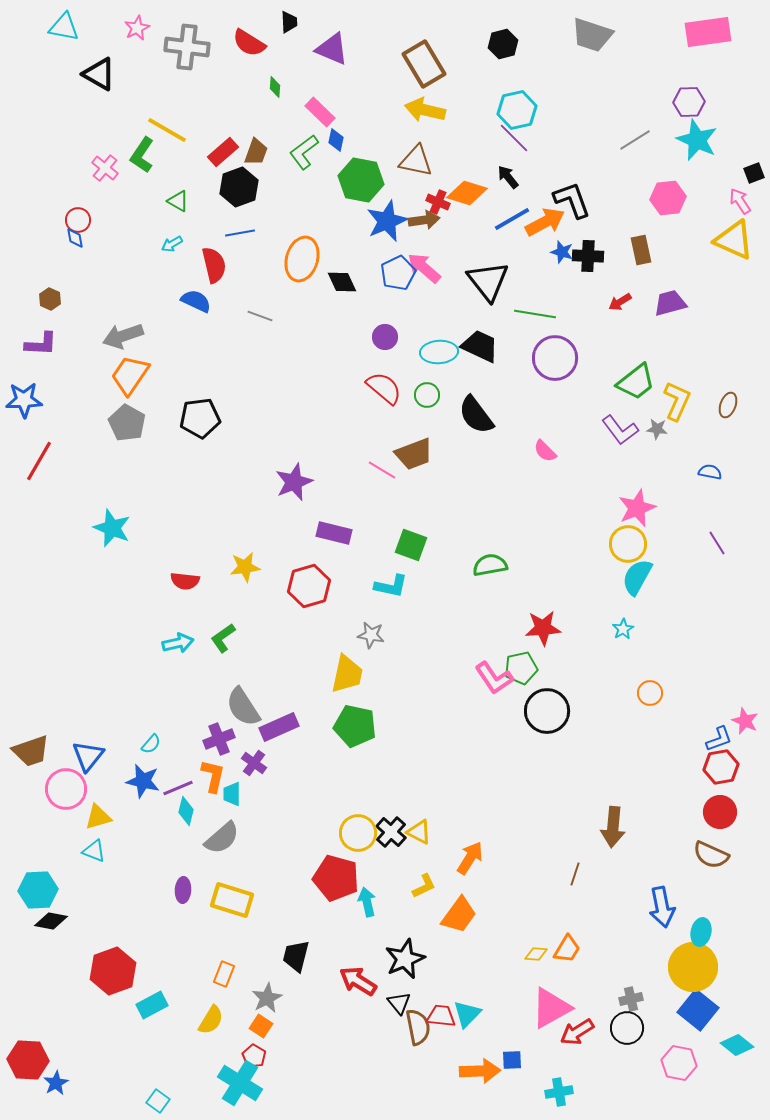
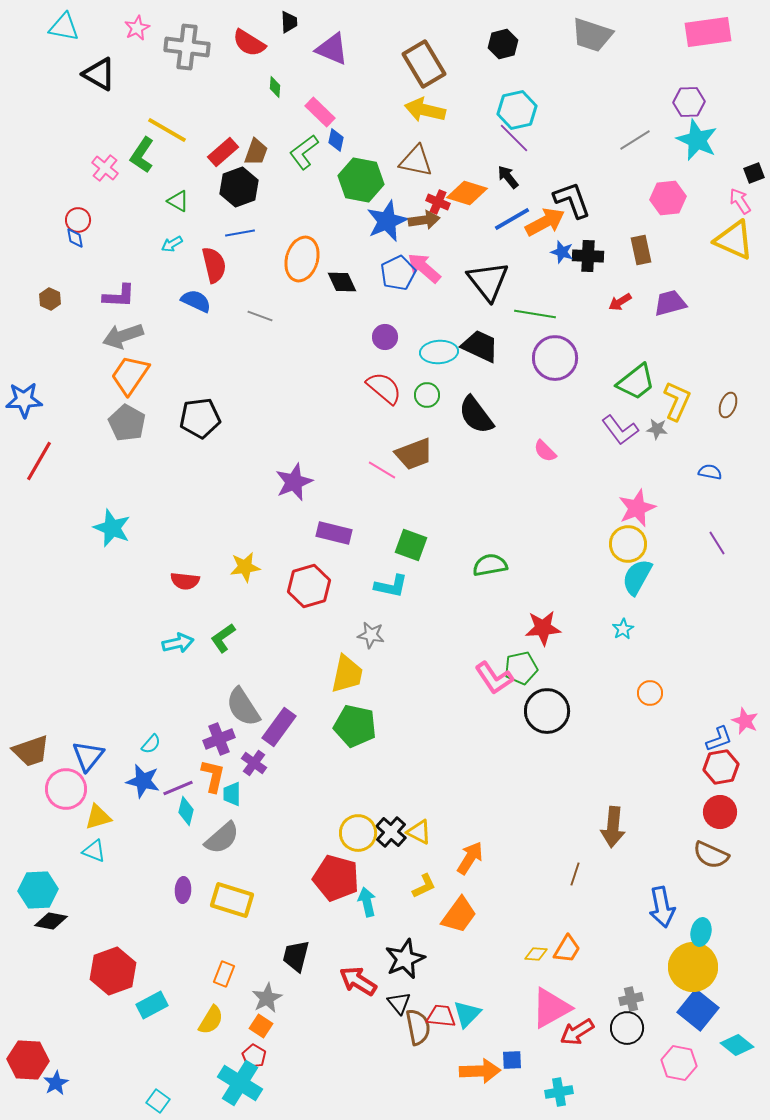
purple L-shape at (41, 344): moved 78 px right, 48 px up
purple rectangle at (279, 727): rotated 30 degrees counterclockwise
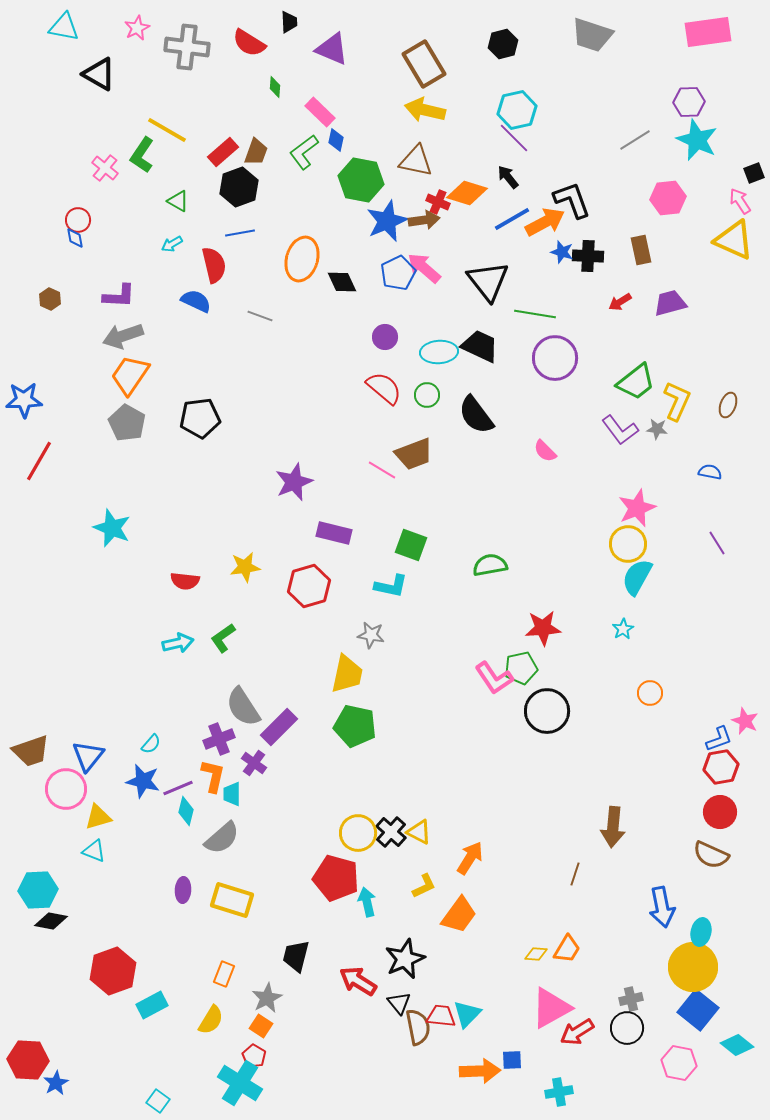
purple rectangle at (279, 727): rotated 9 degrees clockwise
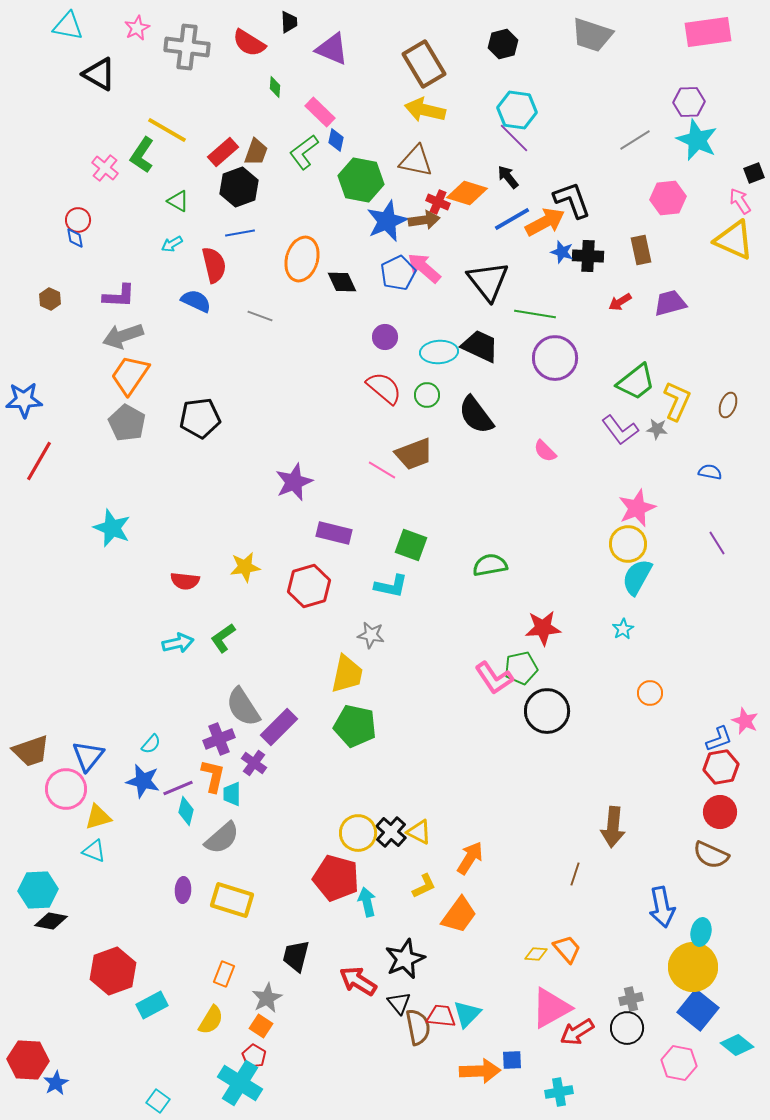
cyan triangle at (64, 27): moved 4 px right, 1 px up
cyan hexagon at (517, 110): rotated 21 degrees clockwise
orange trapezoid at (567, 949): rotated 72 degrees counterclockwise
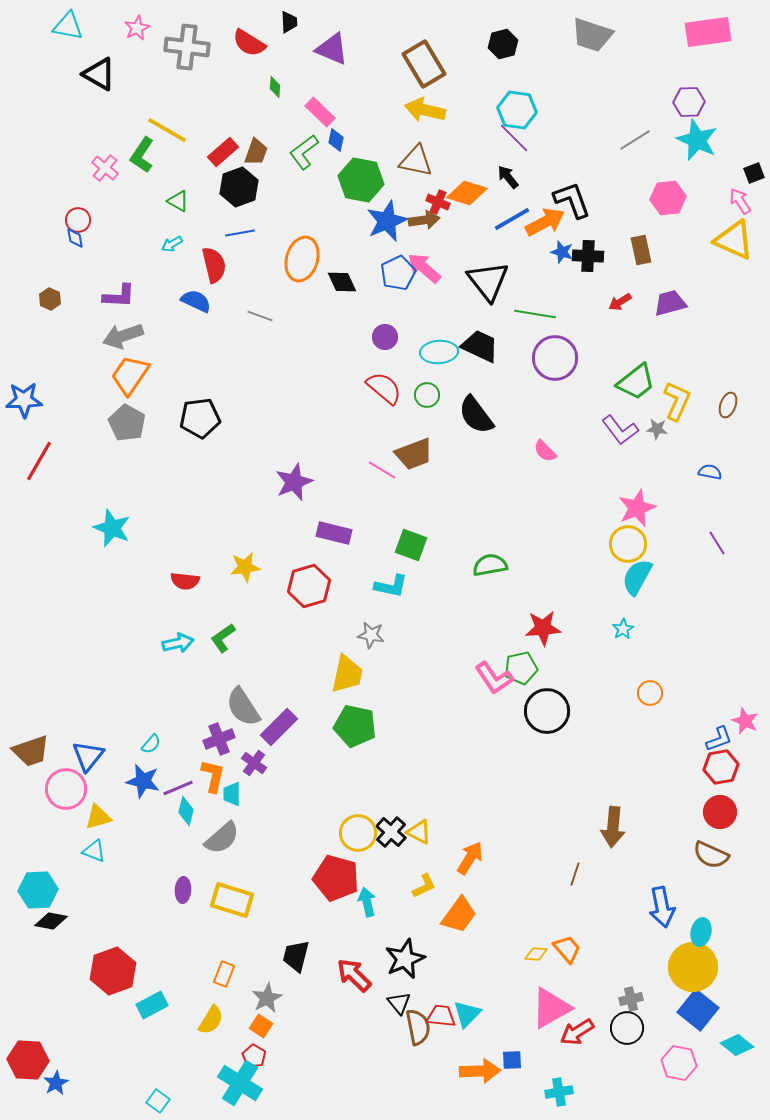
red arrow at (358, 981): moved 4 px left, 6 px up; rotated 12 degrees clockwise
